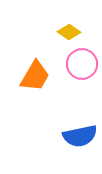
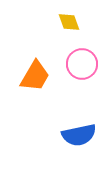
yellow diamond: moved 10 px up; rotated 35 degrees clockwise
blue semicircle: moved 1 px left, 1 px up
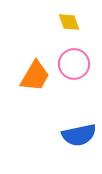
pink circle: moved 8 px left
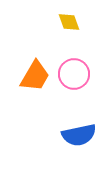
pink circle: moved 10 px down
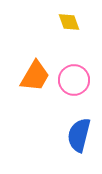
pink circle: moved 6 px down
blue semicircle: rotated 116 degrees clockwise
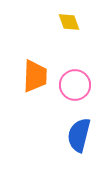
orange trapezoid: rotated 28 degrees counterclockwise
pink circle: moved 1 px right, 5 px down
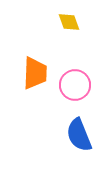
orange trapezoid: moved 3 px up
blue semicircle: rotated 36 degrees counterclockwise
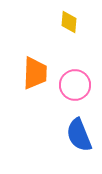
yellow diamond: rotated 25 degrees clockwise
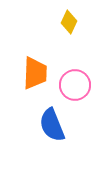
yellow diamond: rotated 20 degrees clockwise
blue semicircle: moved 27 px left, 10 px up
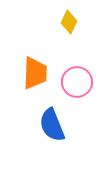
pink circle: moved 2 px right, 3 px up
